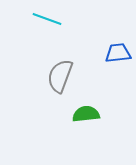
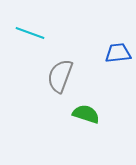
cyan line: moved 17 px left, 14 px down
green semicircle: rotated 24 degrees clockwise
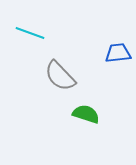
gray semicircle: rotated 64 degrees counterclockwise
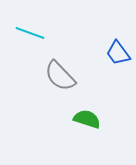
blue trapezoid: rotated 120 degrees counterclockwise
green semicircle: moved 1 px right, 5 px down
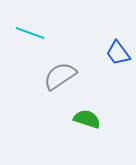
gray semicircle: rotated 100 degrees clockwise
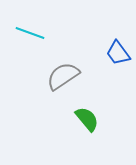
gray semicircle: moved 3 px right
green semicircle: rotated 32 degrees clockwise
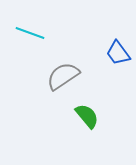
green semicircle: moved 3 px up
